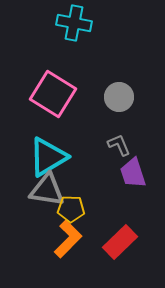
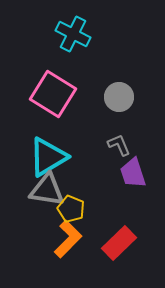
cyan cross: moved 1 px left, 11 px down; rotated 16 degrees clockwise
yellow pentagon: rotated 20 degrees clockwise
red rectangle: moved 1 px left, 1 px down
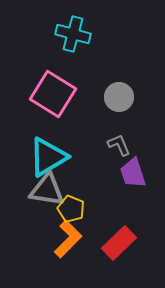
cyan cross: rotated 12 degrees counterclockwise
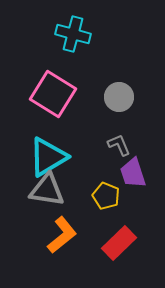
yellow pentagon: moved 35 px right, 13 px up
orange L-shape: moved 6 px left, 4 px up; rotated 6 degrees clockwise
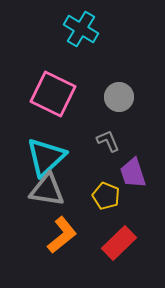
cyan cross: moved 8 px right, 5 px up; rotated 16 degrees clockwise
pink square: rotated 6 degrees counterclockwise
gray L-shape: moved 11 px left, 4 px up
cyan triangle: moved 2 px left; rotated 12 degrees counterclockwise
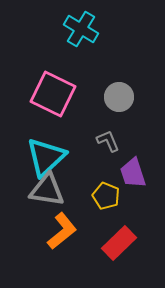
orange L-shape: moved 4 px up
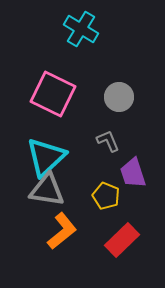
red rectangle: moved 3 px right, 3 px up
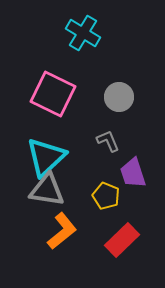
cyan cross: moved 2 px right, 4 px down
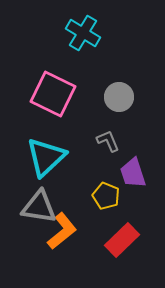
gray triangle: moved 8 px left, 17 px down
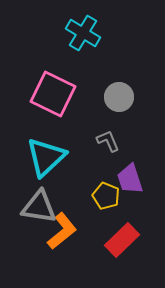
purple trapezoid: moved 3 px left, 6 px down
